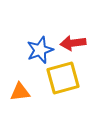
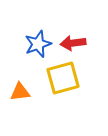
blue star: moved 2 px left, 6 px up
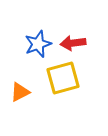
orange triangle: rotated 20 degrees counterclockwise
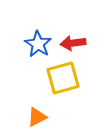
blue star: rotated 20 degrees counterclockwise
orange triangle: moved 17 px right, 25 px down
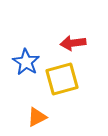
blue star: moved 12 px left, 18 px down
yellow square: moved 1 px left, 1 px down
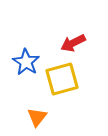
red arrow: rotated 20 degrees counterclockwise
orange triangle: rotated 25 degrees counterclockwise
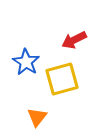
red arrow: moved 1 px right, 3 px up
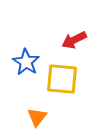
yellow square: rotated 20 degrees clockwise
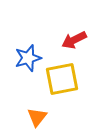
blue star: moved 2 px right, 4 px up; rotated 24 degrees clockwise
yellow square: rotated 16 degrees counterclockwise
